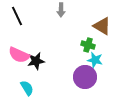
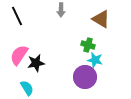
brown triangle: moved 1 px left, 7 px up
pink semicircle: rotated 100 degrees clockwise
black star: moved 2 px down
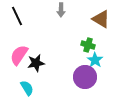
cyan star: rotated 21 degrees clockwise
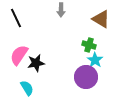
black line: moved 1 px left, 2 px down
green cross: moved 1 px right
purple circle: moved 1 px right
